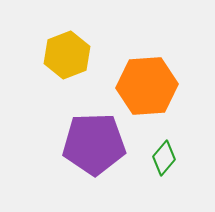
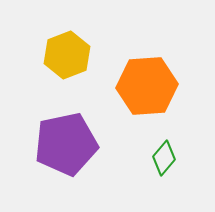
purple pentagon: moved 28 px left; rotated 10 degrees counterclockwise
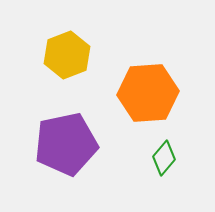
orange hexagon: moved 1 px right, 7 px down
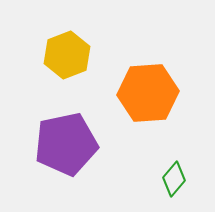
green diamond: moved 10 px right, 21 px down
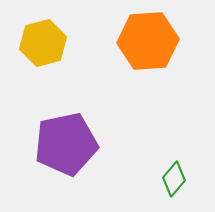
yellow hexagon: moved 24 px left, 12 px up; rotated 6 degrees clockwise
orange hexagon: moved 52 px up
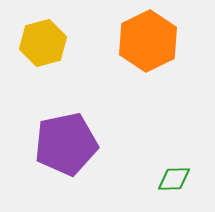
orange hexagon: rotated 22 degrees counterclockwise
green diamond: rotated 48 degrees clockwise
